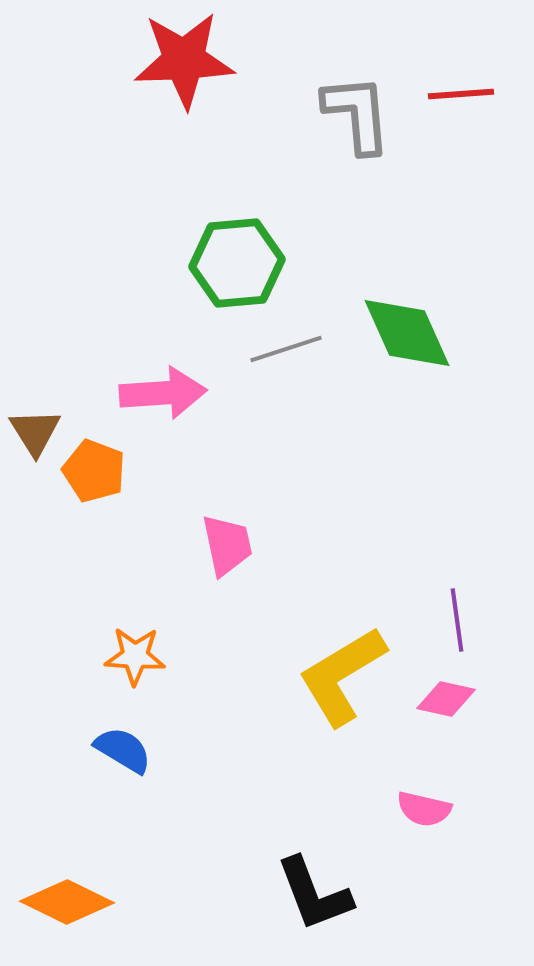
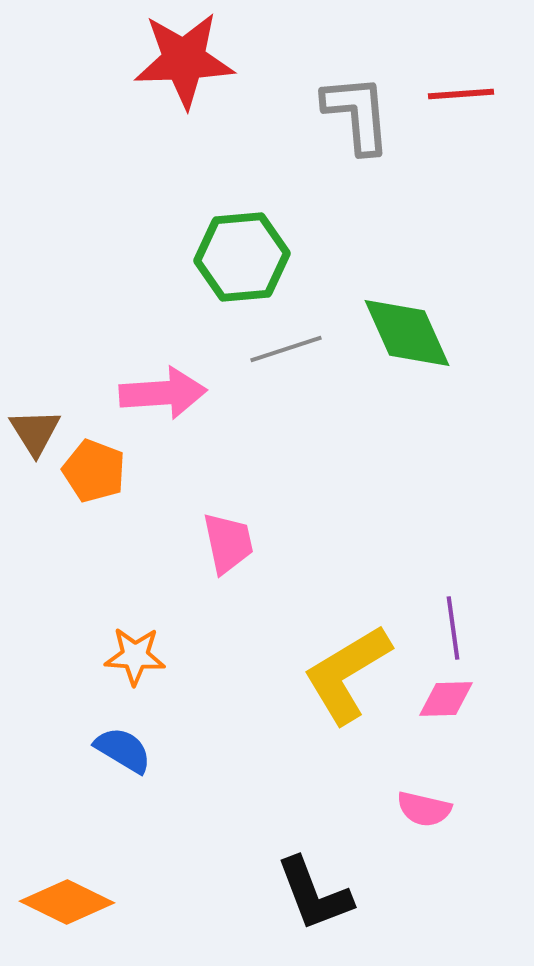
green hexagon: moved 5 px right, 6 px up
pink trapezoid: moved 1 px right, 2 px up
purple line: moved 4 px left, 8 px down
yellow L-shape: moved 5 px right, 2 px up
pink diamond: rotated 14 degrees counterclockwise
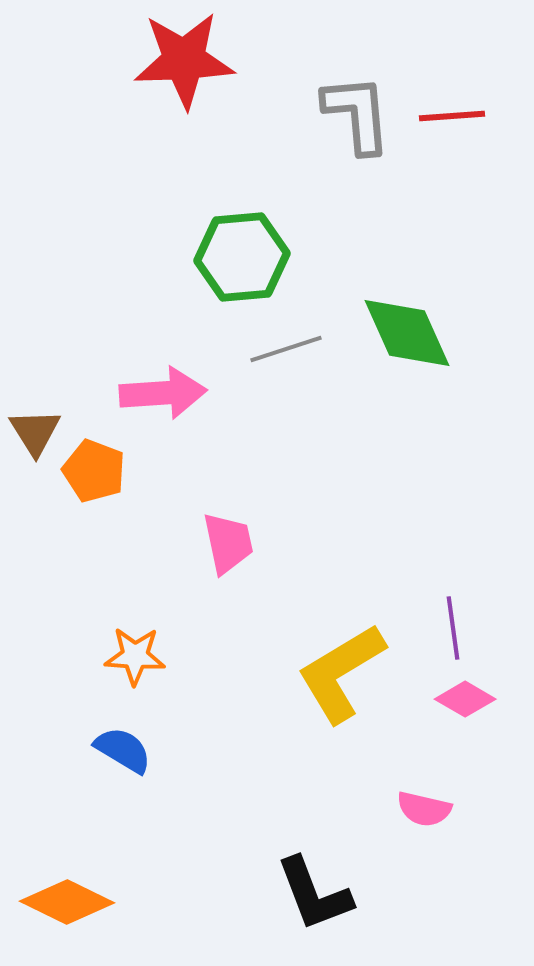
red line: moved 9 px left, 22 px down
yellow L-shape: moved 6 px left, 1 px up
pink diamond: moved 19 px right; rotated 32 degrees clockwise
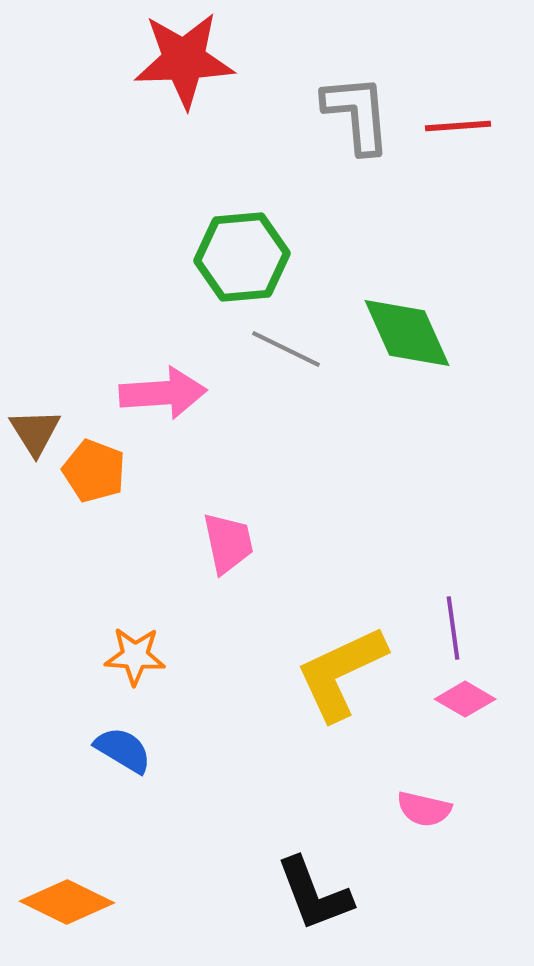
red line: moved 6 px right, 10 px down
gray line: rotated 44 degrees clockwise
yellow L-shape: rotated 6 degrees clockwise
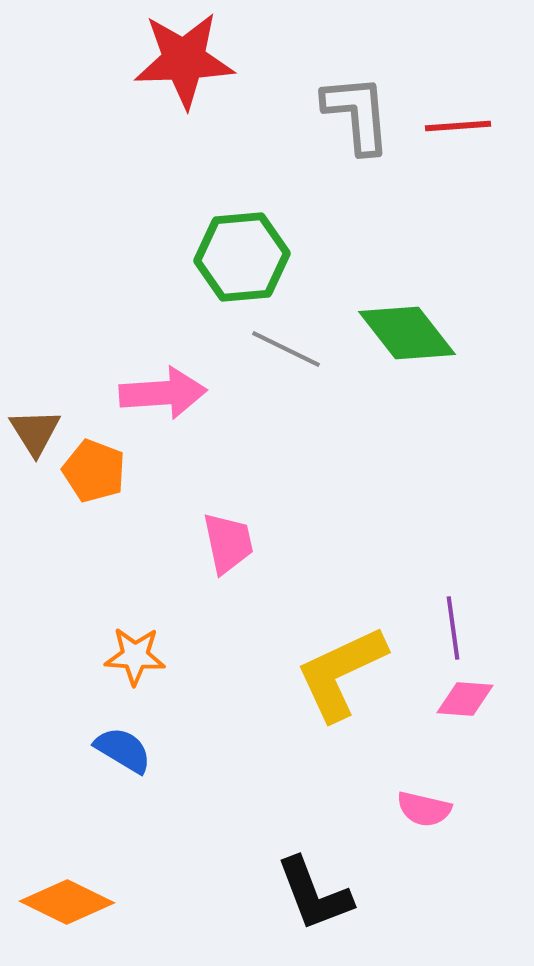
green diamond: rotated 14 degrees counterclockwise
pink diamond: rotated 26 degrees counterclockwise
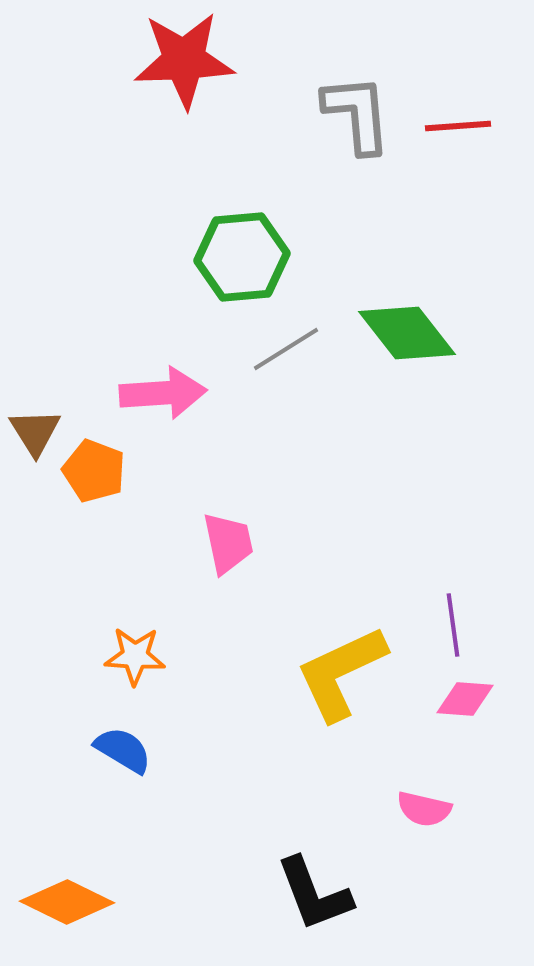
gray line: rotated 58 degrees counterclockwise
purple line: moved 3 px up
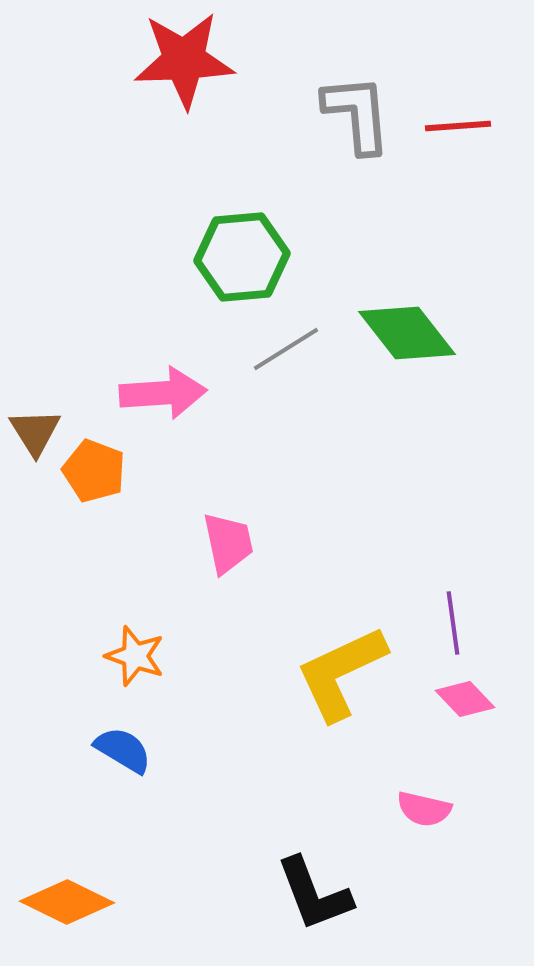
purple line: moved 2 px up
orange star: rotated 16 degrees clockwise
pink diamond: rotated 42 degrees clockwise
